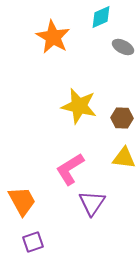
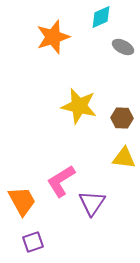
orange star: rotated 24 degrees clockwise
pink L-shape: moved 9 px left, 12 px down
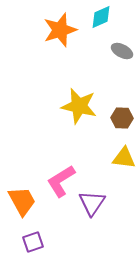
orange star: moved 7 px right, 7 px up
gray ellipse: moved 1 px left, 4 px down
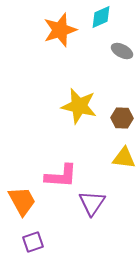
pink L-shape: moved 5 px up; rotated 144 degrees counterclockwise
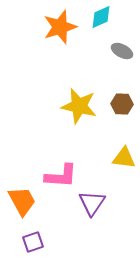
orange star: moved 3 px up
brown hexagon: moved 14 px up
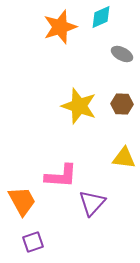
gray ellipse: moved 3 px down
yellow star: rotated 6 degrees clockwise
purple triangle: rotated 8 degrees clockwise
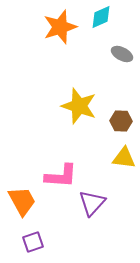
brown hexagon: moved 1 px left, 17 px down
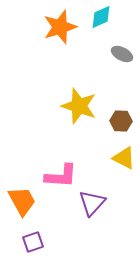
yellow triangle: rotated 20 degrees clockwise
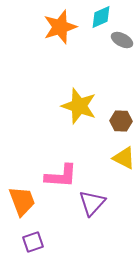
gray ellipse: moved 14 px up
orange trapezoid: rotated 8 degrees clockwise
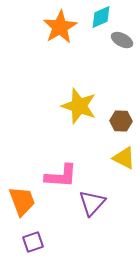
orange star: rotated 12 degrees counterclockwise
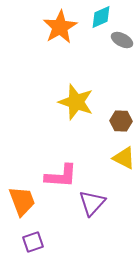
yellow star: moved 3 px left, 4 px up
